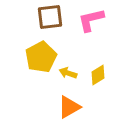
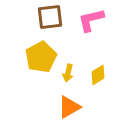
yellow arrow: rotated 96 degrees counterclockwise
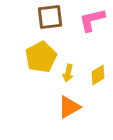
pink L-shape: moved 1 px right
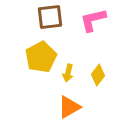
pink L-shape: moved 1 px right
yellow diamond: rotated 20 degrees counterclockwise
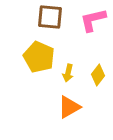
brown square: rotated 12 degrees clockwise
yellow pentagon: moved 2 px left; rotated 20 degrees counterclockwise
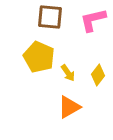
yellow arrow: rotated 48 degrees counterclockwise
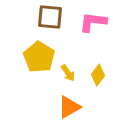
pink L-shape: moved 2 px down; rotated 20 degrees clockwise
yellow pentagon: rotated 8 degrees clockwise
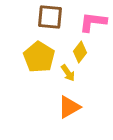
yellow diamond: moved 18 px left, 23 px up
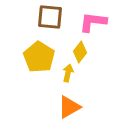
yellow arrow: rotated 132 degrees counterclockwise
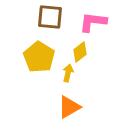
yellow diamond: rotated 15 degrees clockwise
